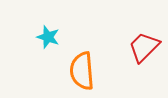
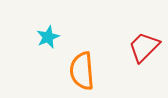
cyan star: rotated 30 degrees clockwise
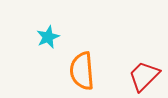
red trapezoid: moved 29 px down
